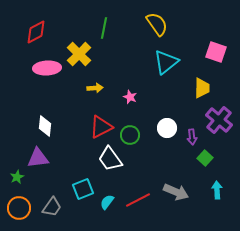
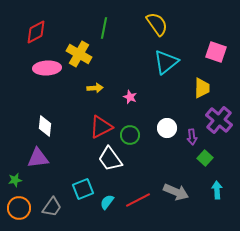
yellow cross: rotated 15 degrees counterclockwise
green star: moved 2 px left, 3 px down; rotated 16 degrees clockwise
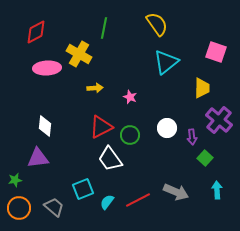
gray trapezoid: moved 2 px right; rotated 85 degrees counterclockwise
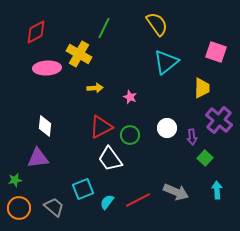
green line: rotated 15 degrees clockwise
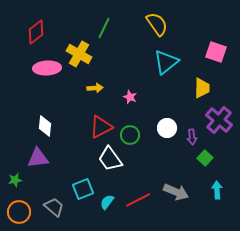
red diamond: rotated 10 degrees counterclockwise
orange circle: moved 4 px down
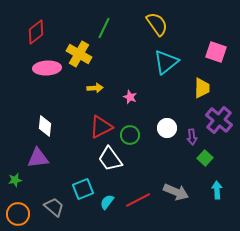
orange circle: moved 1 px left, 2 px down
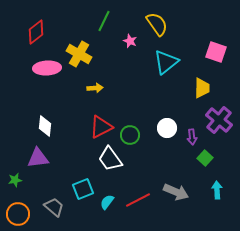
green line: moved 7 px up
pink star: moved 56 px up
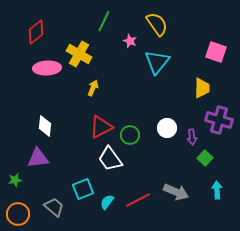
cyan triangle: moved 9 px left; rotated 12 degrees counterclockwise
yellow arrow: moved 2 px left; rotated 63 degrees counterclockwise
purple cross: rotated 24 degrees counterclockwise
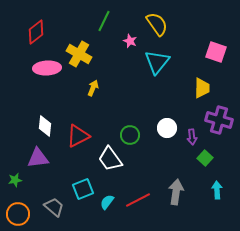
red triangle: moved 23 px left, 9 px down
gray arrow: rotated 105 degrees counterclockwise
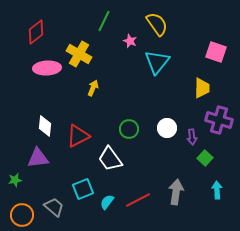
green circle: moved 1 px left, 6 px up
orange circle: moved 4 px right, 1 px down
